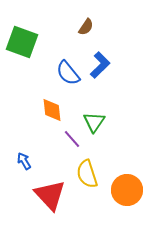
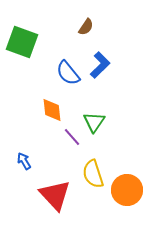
purple line: moved 2 px up
yellow semicircle: moved 6 px right
red triangle: moved 5 px right
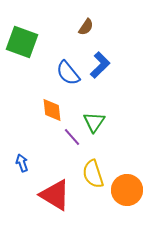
blue arrow: moved 2 px left, 2 px down; rotated 12 degrees clockwise
red triangle: rotated 16 degrees counterclockwise
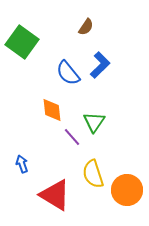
green square: rotated 16 degrees clockwise
blue arrow: moved 1 px down
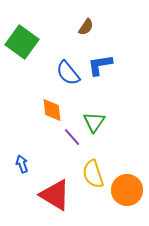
blue L-shape: rotated 144 degrees counterclockwise
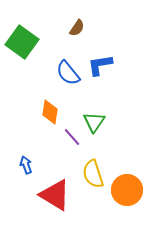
brown semicircle: moved 9 px left, 1 px down
orange diamond: moved 2 px left, 2 px down; rotated 15 degrees clockwise
blue arrow: moved 4 px right, 1 px down
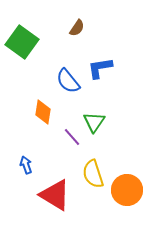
blue L-shape: moved 3 px down
blue semicircle: moved 8 px down
orange diamond: moved 7 px left
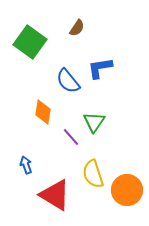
green square: moved 8 px right
purple line: moved 1 px left
